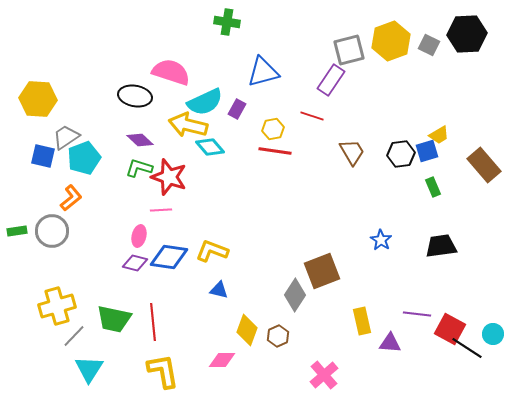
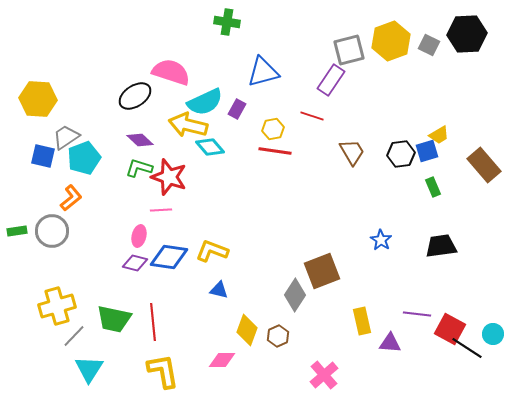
black ellipse at (135, 96): rotated 44 degrees counterclockwise
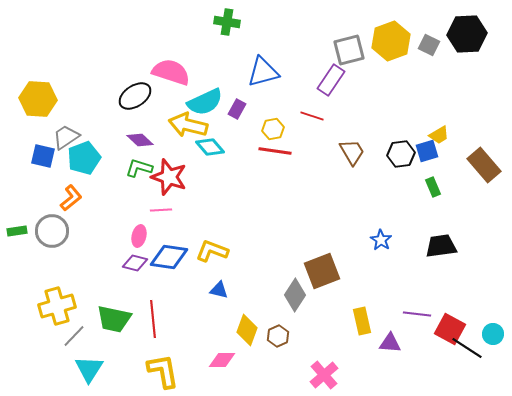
red line at (153, 322): moved 3 px up
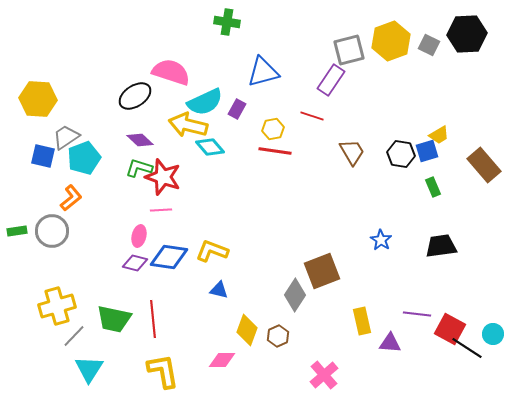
black hexagon at (401, 154): rotated 16 degrees clockwise
red star at (169, 177): moved 6 px left
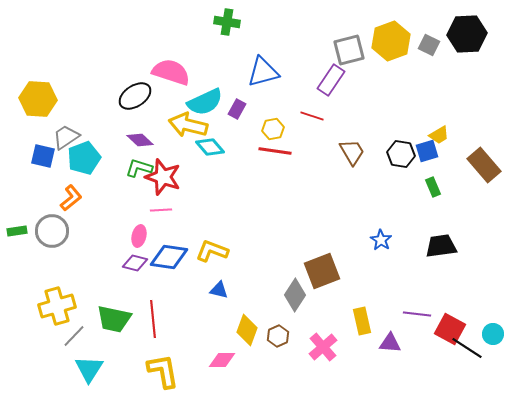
pink cross at (324, 375): moved 1 px left, 28 px up
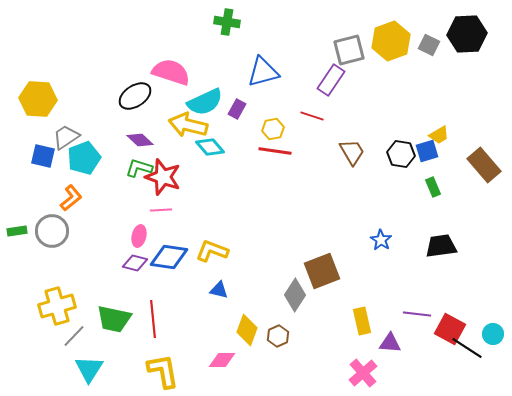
pink cross at (323, 347): moved 40 px right, 26 px down
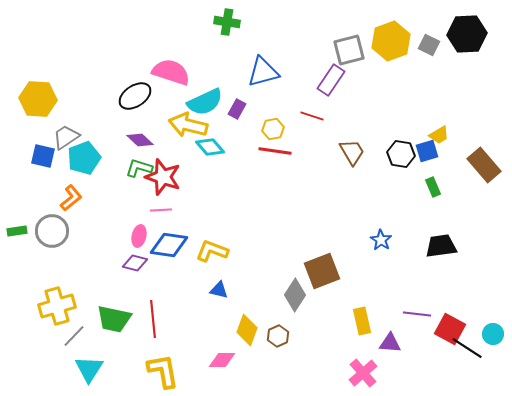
blue diamond at (169, 257): moved 12 px up
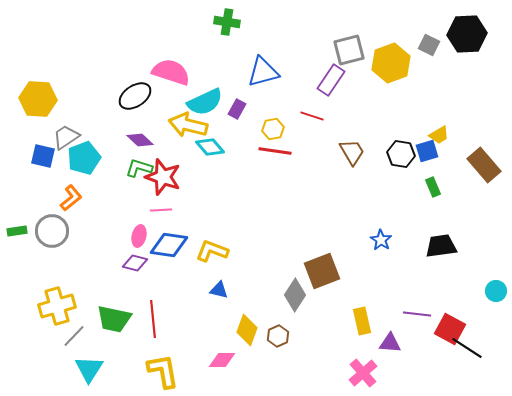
yellow hexagon at (391, 41): moved 22 px down
cyan circle at (493, 334): moved 3 px right, 43 px up
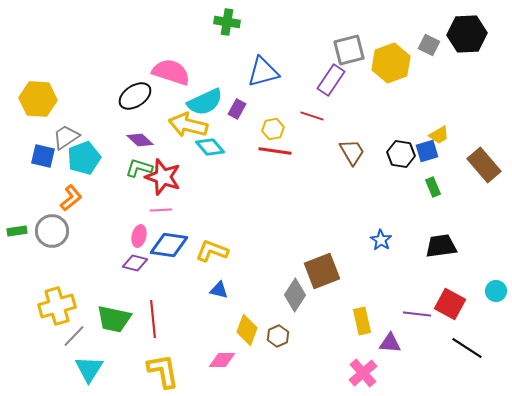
red square at (450, 329): moved 25 px up
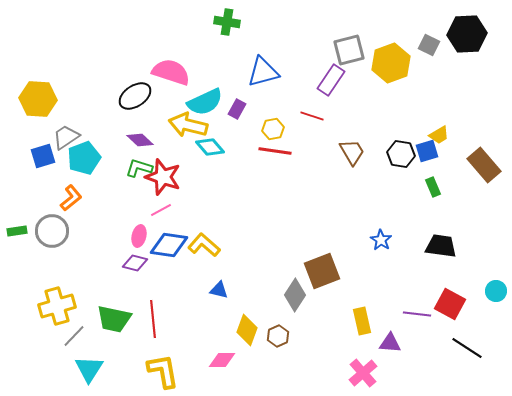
blue square at (43, 156): rotated 30 degrees counterclockwise
pink line at (161, 210): rotated 25 degrees counterclockwise
black trapezoid at (441, 246): rotated 16 degrees clockwise
yellow L-shape at (212, 251): moved 8 px left, 6 px up; rotated 20 degrees clockwise
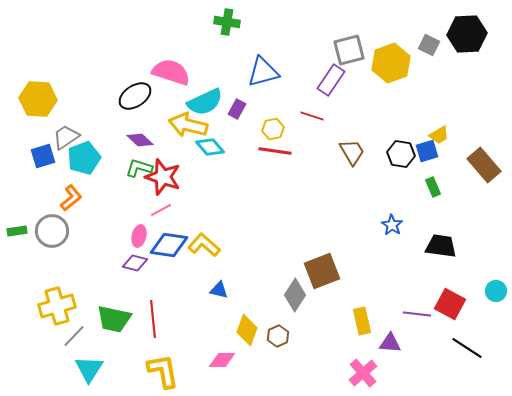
blue star at (381, 240): moved 11 px right, 15 px up
